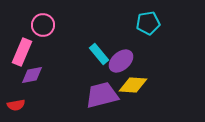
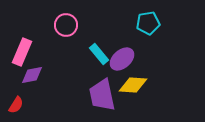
pink circle: moved 23 px right
purple ellipse: moved 1 px right, 2 px up
purple trapezoid: rotated 88 degrees counterclockwise
red semicircle: rotated 48 degrees counterclockwise
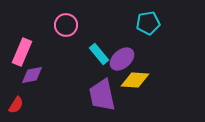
yellow diamond: moved 2 px right, 5 px up
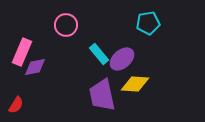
purple diamond: moved 3 px right, 8 px up
yellow diamond: moved 4 px down
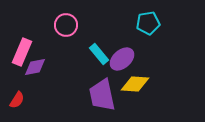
red semicircle: moved 1 px right, 5 px up
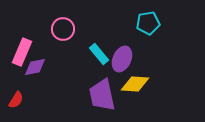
pink circle: moved 3 px left, 4 px down
purple ellipse: rotated 25 degrees counterclockwise
red semicircle: moved 1 px left
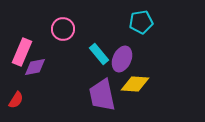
cyan pentagon: moved 7 px left, 1 px up
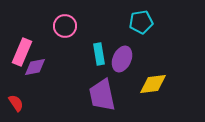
pink circle: moved 2 px right, 3 px up
cyan rectangle: rotated 30 degrees clockwise
yellow diamond: moved 18 px right; rotated 12 degrees counterclockwise
red semicircle: moved 3 px down; rotated 66 degrees counterclockwise
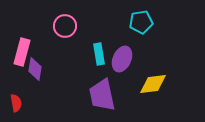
pink rectangle: rotated 8 degrees counterclockwise
purple diamond: moved 2 px down; rotated 70 degrees counterclockwise
red semicircle: rotated 24 degrees clockwise
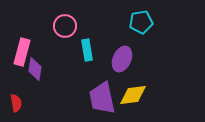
cyan rectangle: moved 12 px left, 4 px up
yellow diamond: moved 20 px left, 11 px down
purple trapezoid: moved 3 px down
